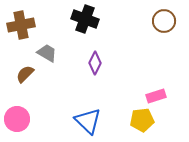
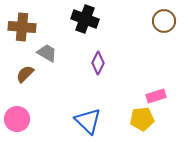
brown cross: moved 1 px right, 2 px down; rotated 16 degrees clockwise
purple diamond: moved 3 px right
yellow pentagon: moved 1 px up
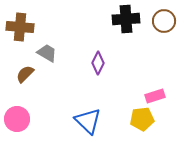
black cross: moved 41 px right; rotated 24 degrees counterclockwise
brown cross: moved 2 px left
pink rectangle: moved 1 px left
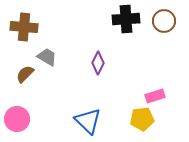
brown cross: moved 4 px right
gray trapezoid: moved 4 px down
